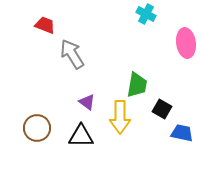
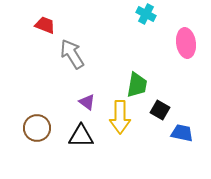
black square: moved 2 px left, 1 px down
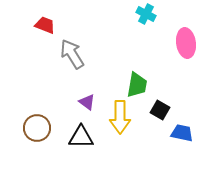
black triangle: moved 1 px down
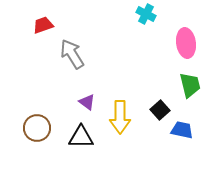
red trapezoid: moved 2 px left; rotated 40 degrees counterclockwise
green trapezoid: moved 53 px right; rotated 24 degrees counterclockwise
black square: rotated 18 degrees clockwise
blue trapezoid: moved 3 px up
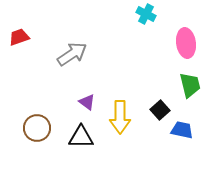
red trapezoid: moved 24 px left, 12 px down
gray arrow: rotated 88 degrees clockwise
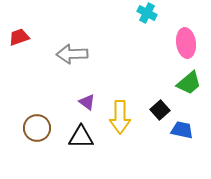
cyan cross: moved 1 px right, 1 px up
gray arrow: rotated 148 degrees counterclockwise
green trapezoid: moved 1 px left, 2 px up; rotated 64 degrees clockwise
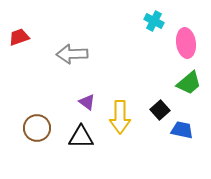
cyan cross: moved 7 px right, 8 px down
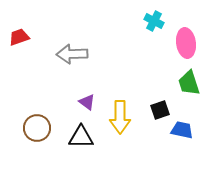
green trapezoid: rotated 112 degrees clockwise
black square: rotated 24 degrees clockwise
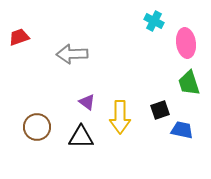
brown circle: moved 1 px up
